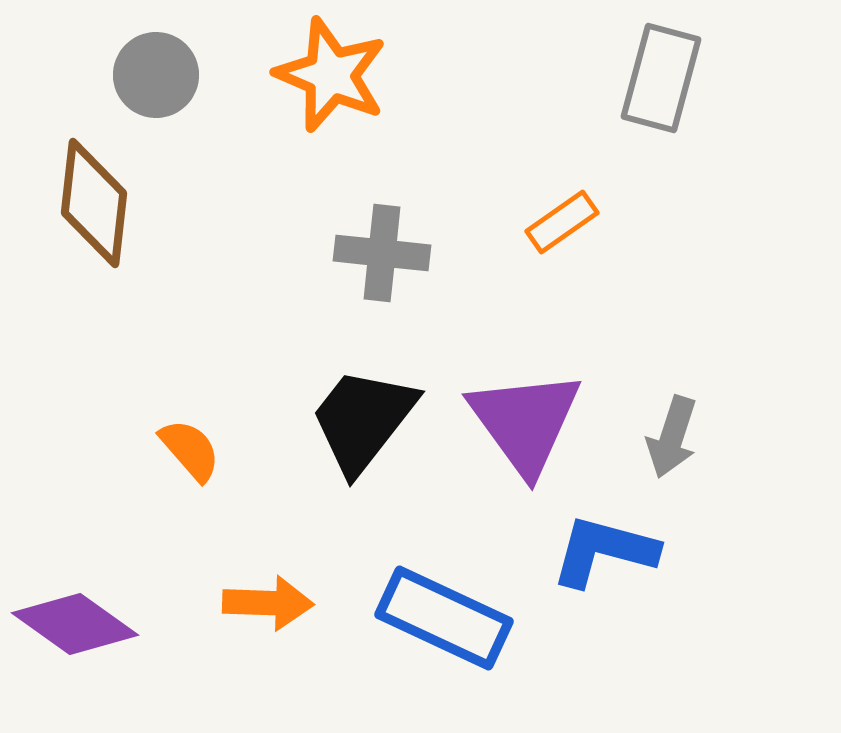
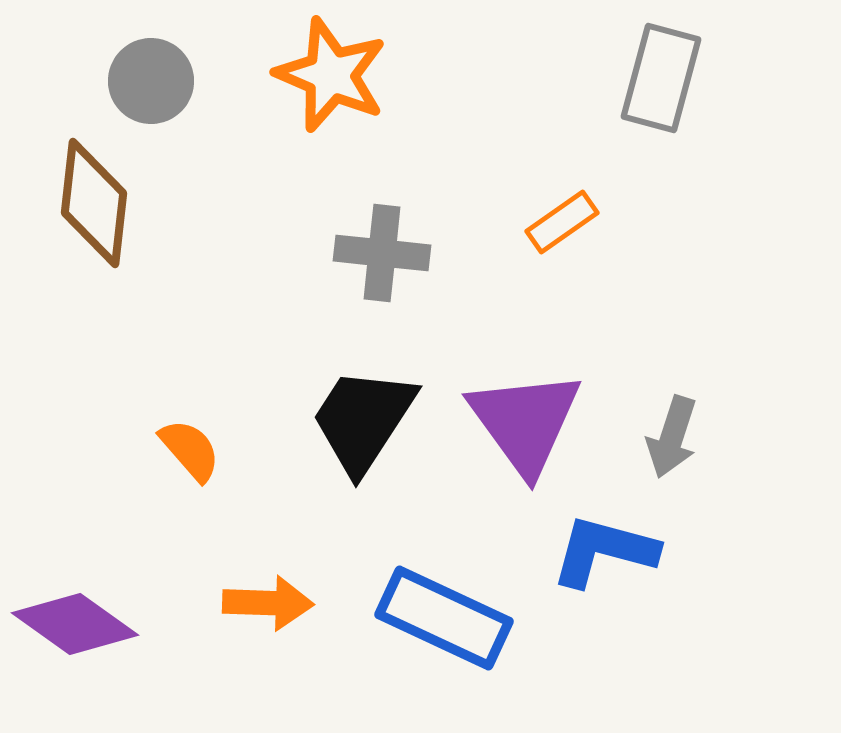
gray circle: moved 5 px left, 6 px down
black trapezoid: rotated 5 degrees counterclockwise
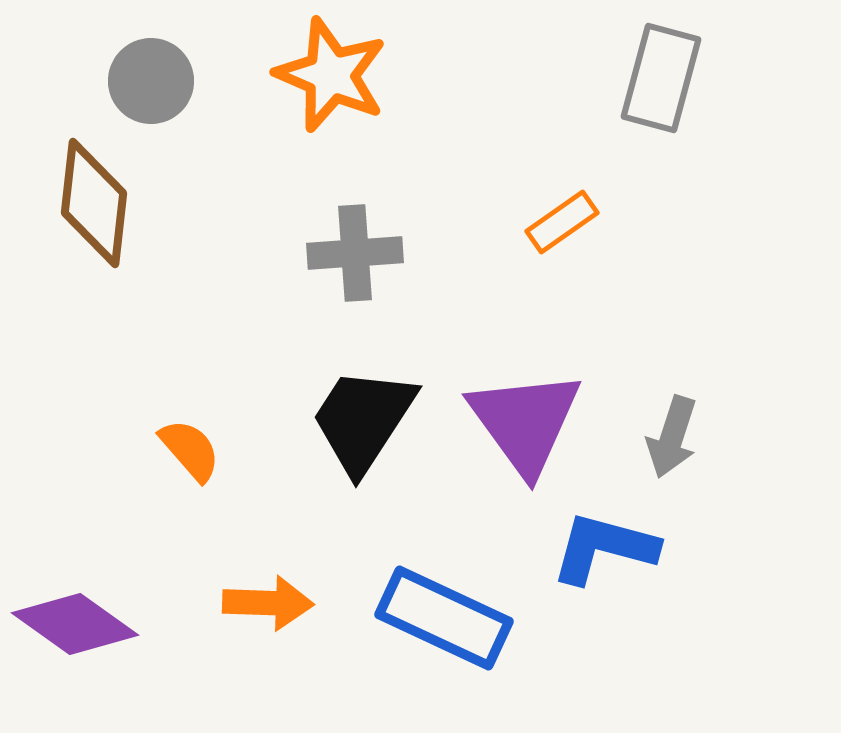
gray cross: moved 27 px left; rotated 10 degrees counterclockwise
blue L-shape: moved 3 px up
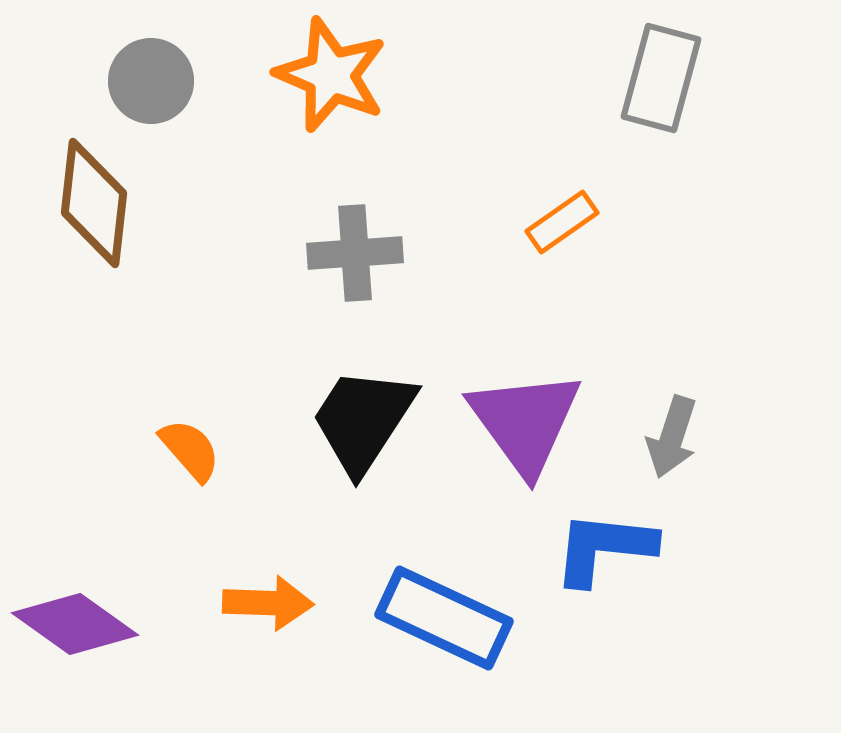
blue L-shape: rotated 9 degrees counterclockwise
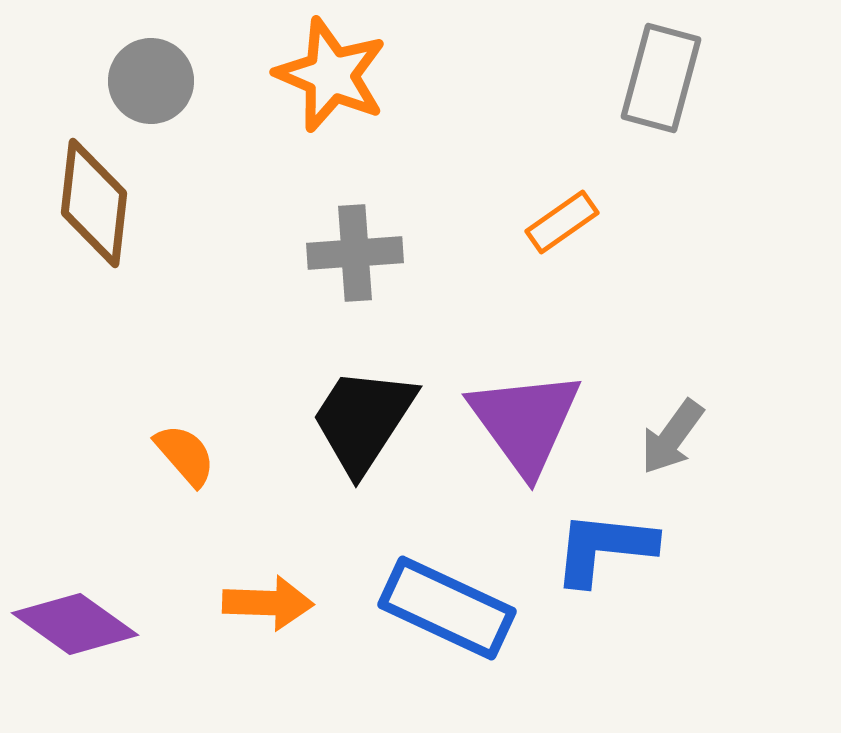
gray arrow: rotated 18 degrees clockwise
orange semicircle: moved 5 px left, 5 px down
blue rectangle: moved 3 px right, 10 px up
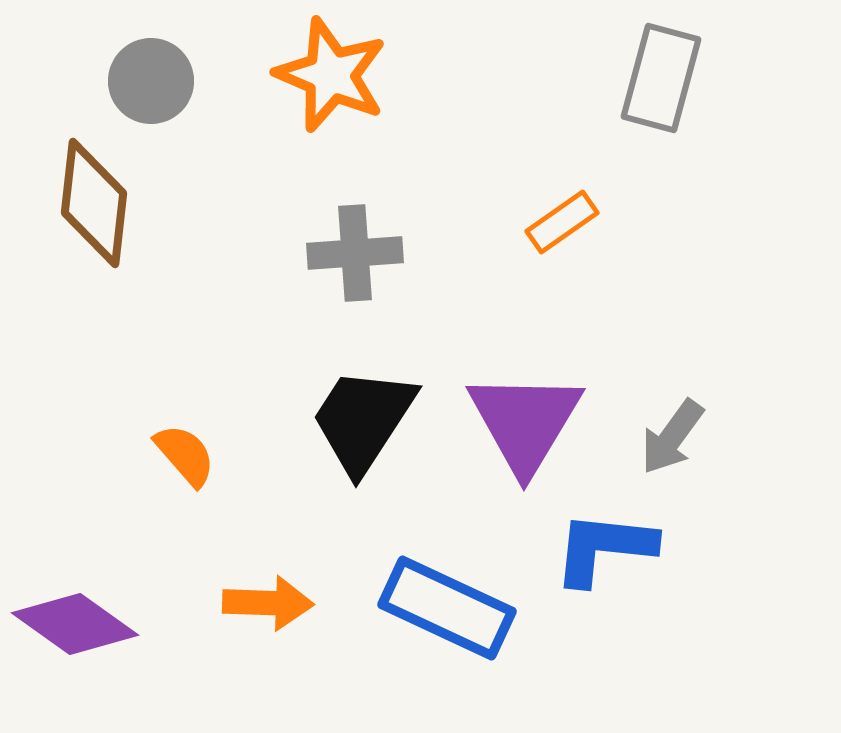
purple triangle: rotated 7 degrees clockwise
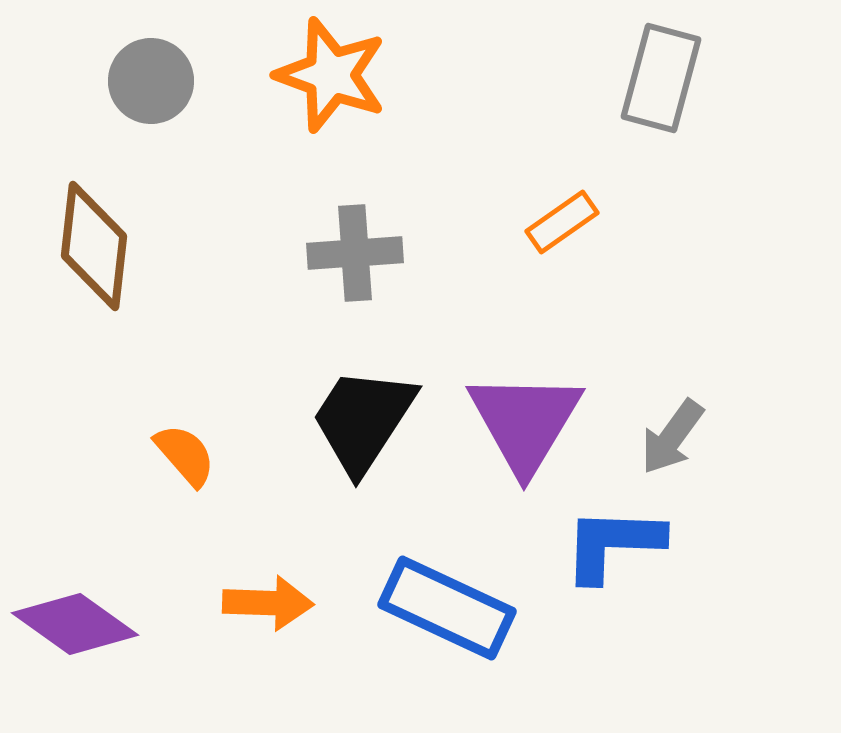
orange star: rotated 3 degrees counterclockwise
brown diamond: moved 43 px down
blue L-shape: moved 9 px right, 4 px up; rotated 4 degrees counterclockwise
